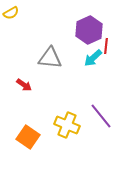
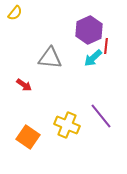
yellow semicircle: moved 4 px right; rotated 21 degrees counterclockwise
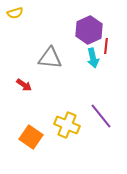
yellow semicircle: rotated 35 degrees clockwise
cyan arrow: rotated 60 degrees counterclockwise
orange square: moved 3 px right
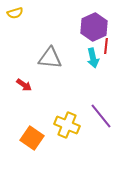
purple hexagon: moved 5 px right, 3 px up
orange square: moved 1 px right, 1 px down
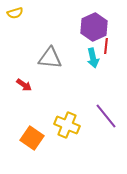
purple line: moved 5 px right
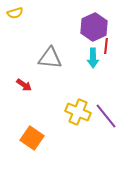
cyan arrow: rotated 12 degrees clockwise
yellow cross: moved 11 px right, 13 px up
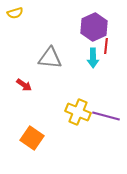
purple line: rotated 36 degrees counterclockwise
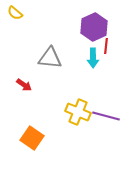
yellow semicircle: rotated 56 degrees clockwise
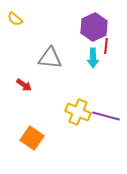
yellow semicircle: moved 6 px down
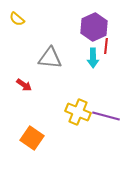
yellow semicircle: moved 2 px right
